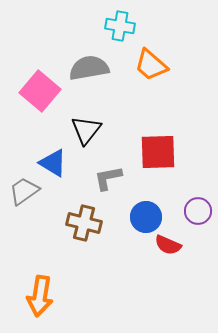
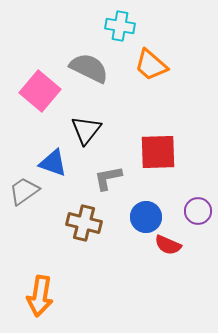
gray semicircle: rotated 36 degrees clockwise
blue triangle: rotated 12 degrees counterclockwise
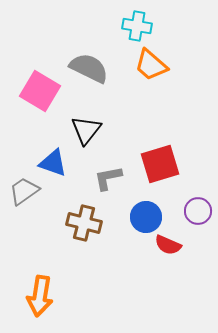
cyan cross: moved 17 px right
pink square: rotated 9 degrees counterclockwise
red square: moved 2 px right, 12 px down; rotated 15 degrees counterclockwise
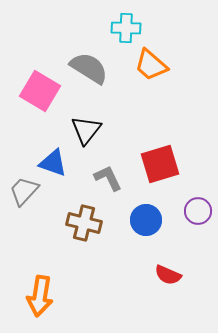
cyan cross: moved 11 px left, 2 px down; rotated 8 degrees counterclockwise
gray semicircle: rotated 6 degrees clockwise
gray L-shape: rotated 76 degrees clockwise
gray trapezoid: rotated 12 degrees counterclockwise
blue circle: moved 3 px down
red semicircle: moved 30 px down
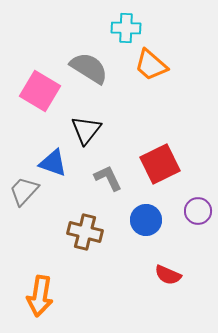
red square: rotated 9 degrees counterclockwise
brown cross: moved 1 px right, 9 px down
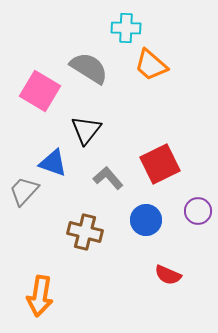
gray L-shape: rotated 16 degrees counterclockwise
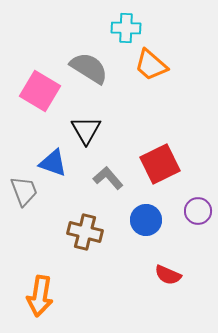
black triangle: rotated 8 degrees counterclockwise
gray trapezoid: rotated 116 degrees clockwise
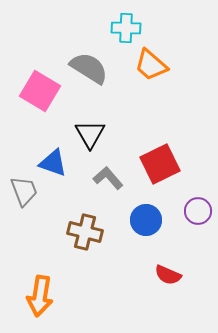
black triangle: moved 4 px right, 4 px down
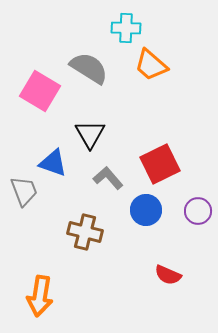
blue circle: moved 10 px up
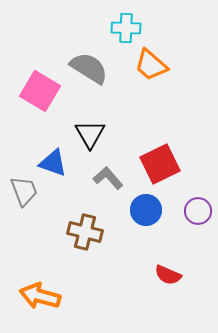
orange arrow: rotated 96 degrees clockwise
